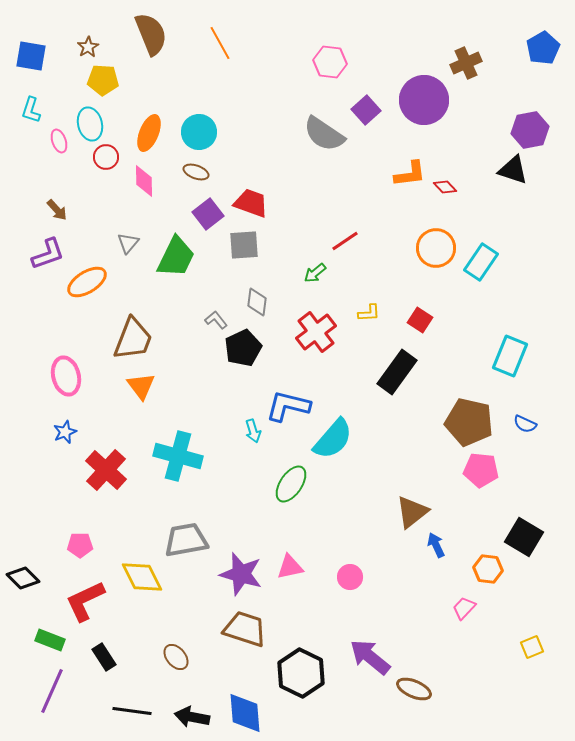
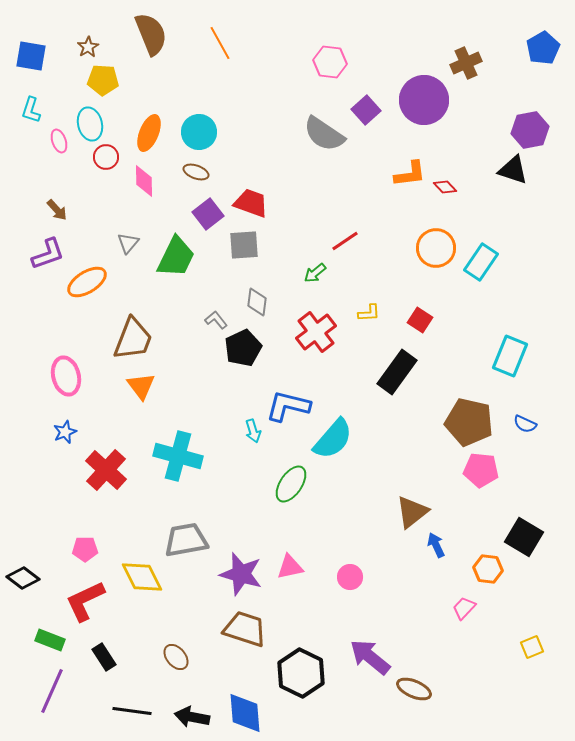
pink pentagon at (80, 545): moved 5 px right, 4 px down
black diamond at (23, 578): rotated 8 degrees counterclockwise
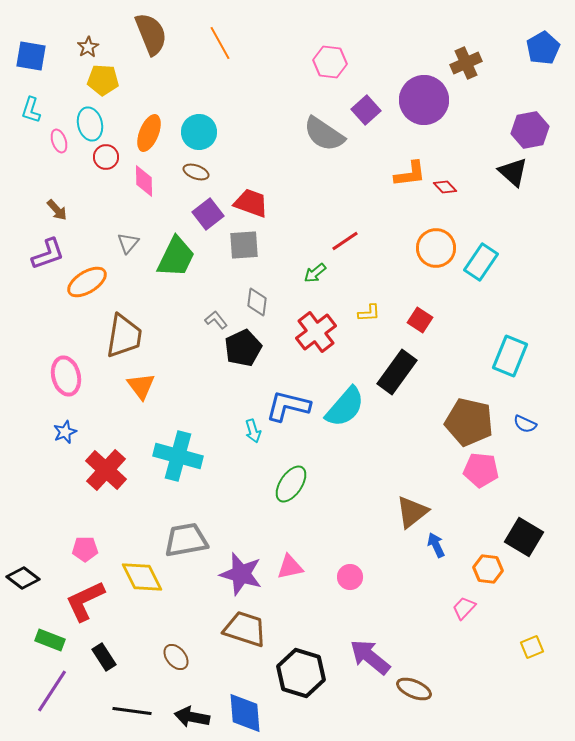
black triangle at (513, 170): moved 2 px down; rotated 24 degrees clockwise
brown trapezoid at (133, 339): moved 9 px left, 3 px up; rotated 12 degrees counterclockwise
cyan semicircle at (333, 439): moved 12 px right, 32 px up
black hexagon at (301, 673): rotated 9 degrees counterclockwise
purple line at (52, 691): rotated 9 degrees clockwise
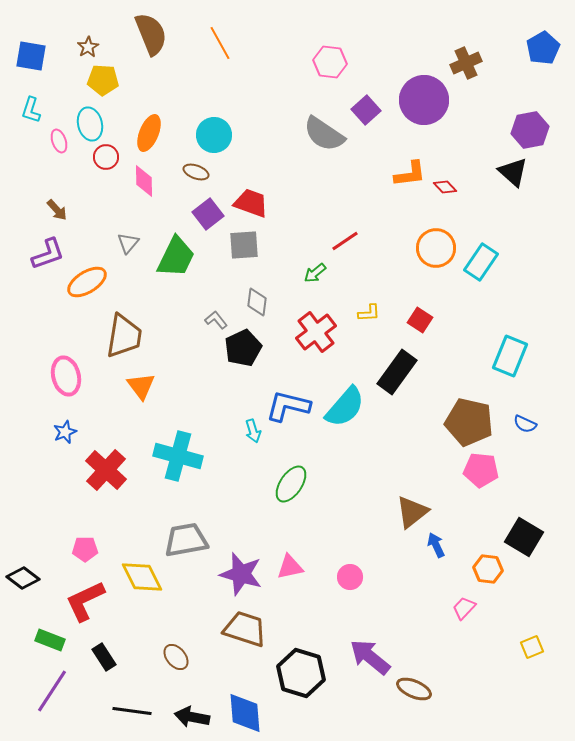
cyan circle at (199, 132): moved 15 px right, 3 px down
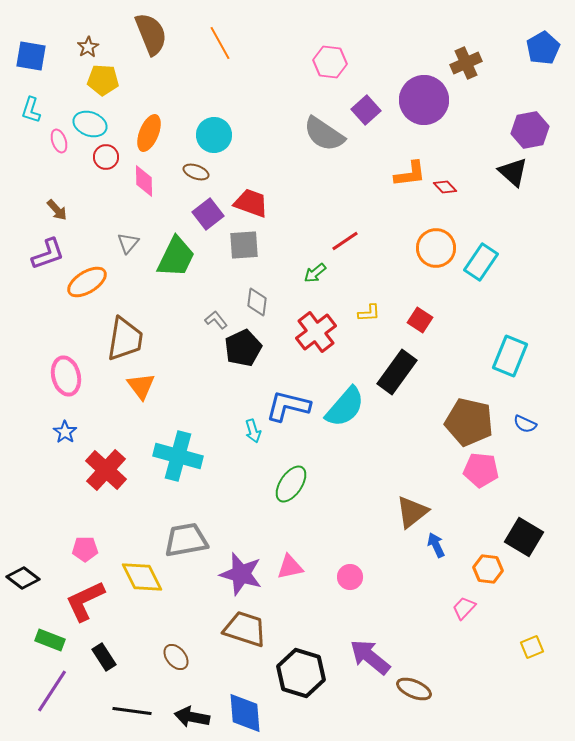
cyan ellipse at (90, 124): rotated 56 degrees counterclockwise
brown trapezoid at (124, 336): moved 1 px right, 3 px down
blue star at (65, 432): rotated 15 degrees counterclockwise
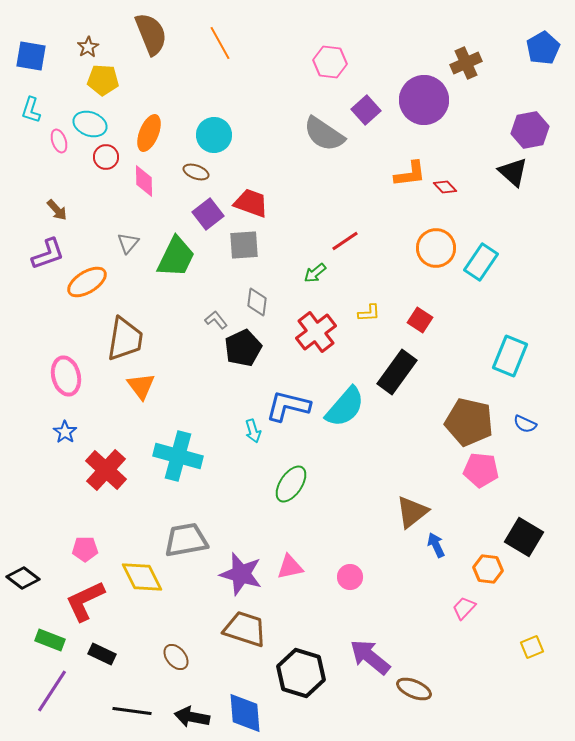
black rectangle at (104, 657): moved 2 px left, 3 px up; rotated 32 degrees counterclockwise
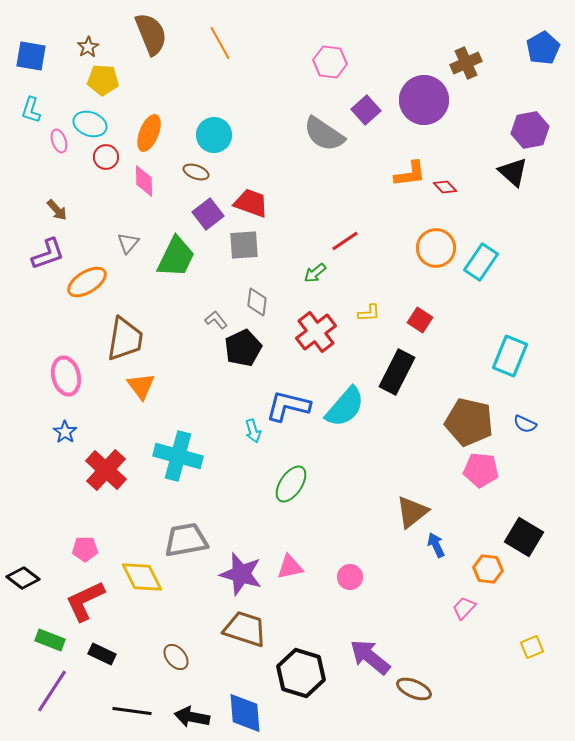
black rectangle at (397, 372): rotated 9 degrees counterclockwise
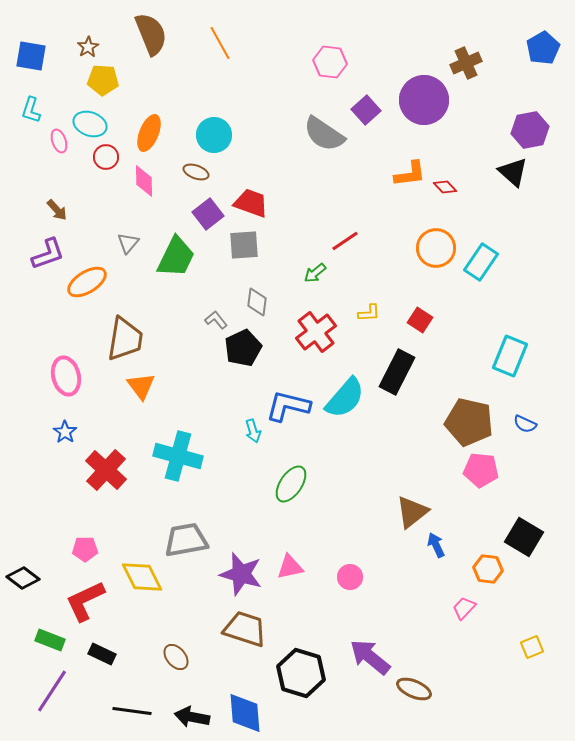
cyan semicircle at (345, 407): moved 9 px up
